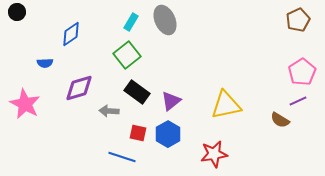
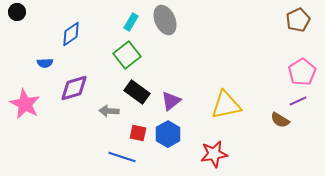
purple diamond: moved 5 px left
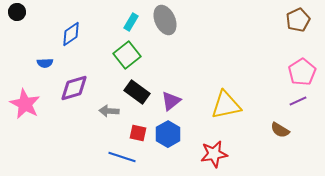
brown semicircle: moved 10 px down
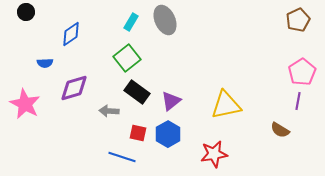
black circle: moved 9 px right
green square: moved 3 px down
purple line: rotated 54 degrees counterclockwise
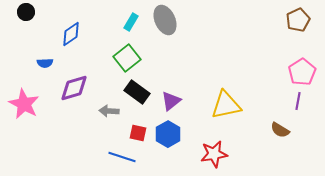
pink star: moved 1 px left
